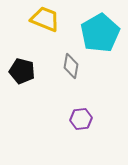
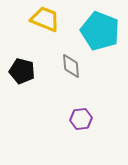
cyan pentagon: moved 2 px up; rotated 21 degrees counterclockwise
gray diamond: rotated 15 degrees counterclockwise
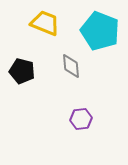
yellow trapezoid: moved 4 px down
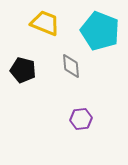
black pentagon: moved 1 px right, 1 px up
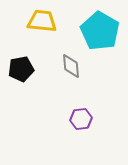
yellow trapezoid: moved 3 px left, 2 px up; rotated 16 degrees counterclockwise
cyan pentagon: rotated 9 degrees clockwise
black pentagon: moved 2 px left, 1 px up; rotated 25 degrees counterclockwise
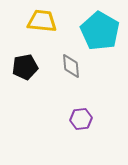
black pentagon: moved 4 px right, 2 px up
